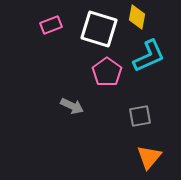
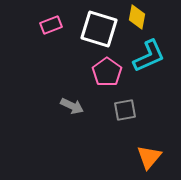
gray square: moved 15 px left, 6 px up
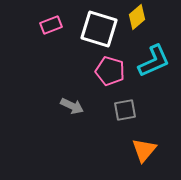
yellow diamond: rotated 40 degrees clockwise
cyan L-shape: moved 5 px right, 5 px down
pink pentagon: moved 3 px right, 1 px up; rotated 20 degrees counterclockwise
orange triangle: moved 5 px left, 7 px up
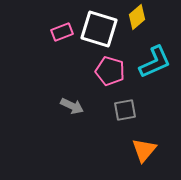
pink rectangle: moved 11 px right, 7 px down
cyan L-shape: moved 1 px right, 1 px down
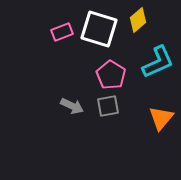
yellow diamond: moved 1 px right, 3 px down
cyan L-shape: moved 3 px right
pink pentagon: moved 1 px right, 4 px down; rotated 16 degrees clockwise
gray square: moved 17 px left, 4 px up
orange triangle: moved 17 px right, 32 px up
